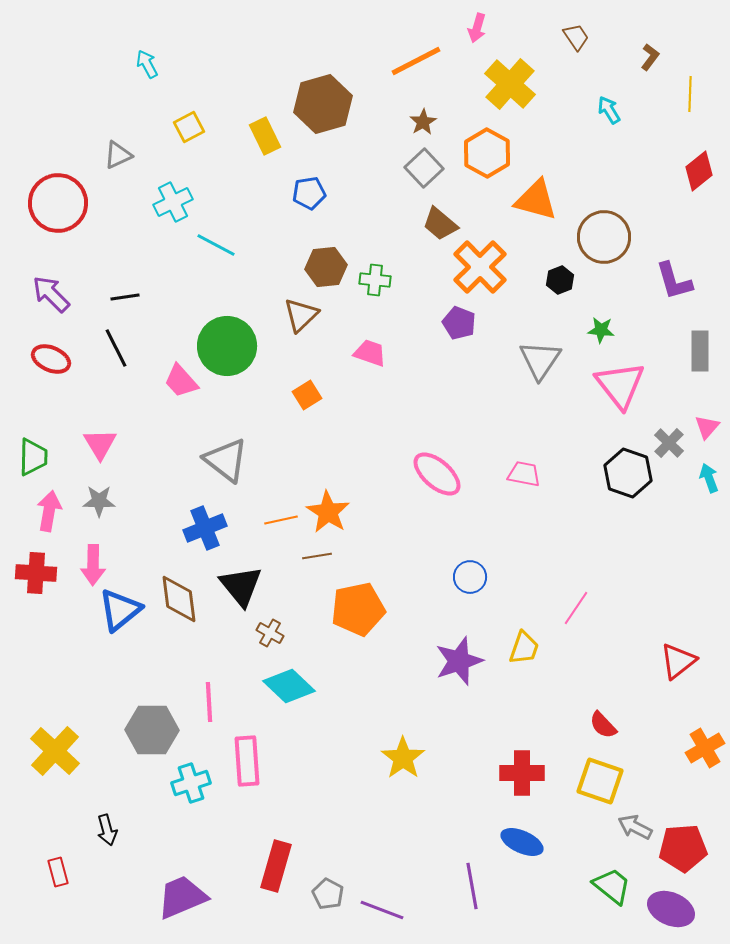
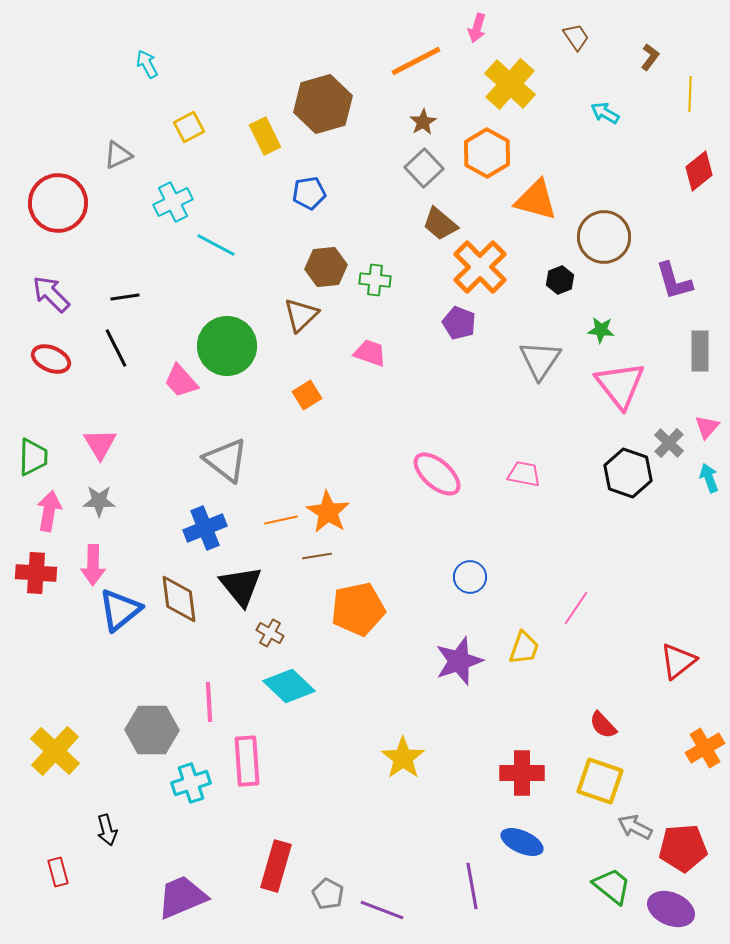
cyan arrow at (609, 110): moved 4 px left, 3 px down; rotated 28 degrees counterclockwise
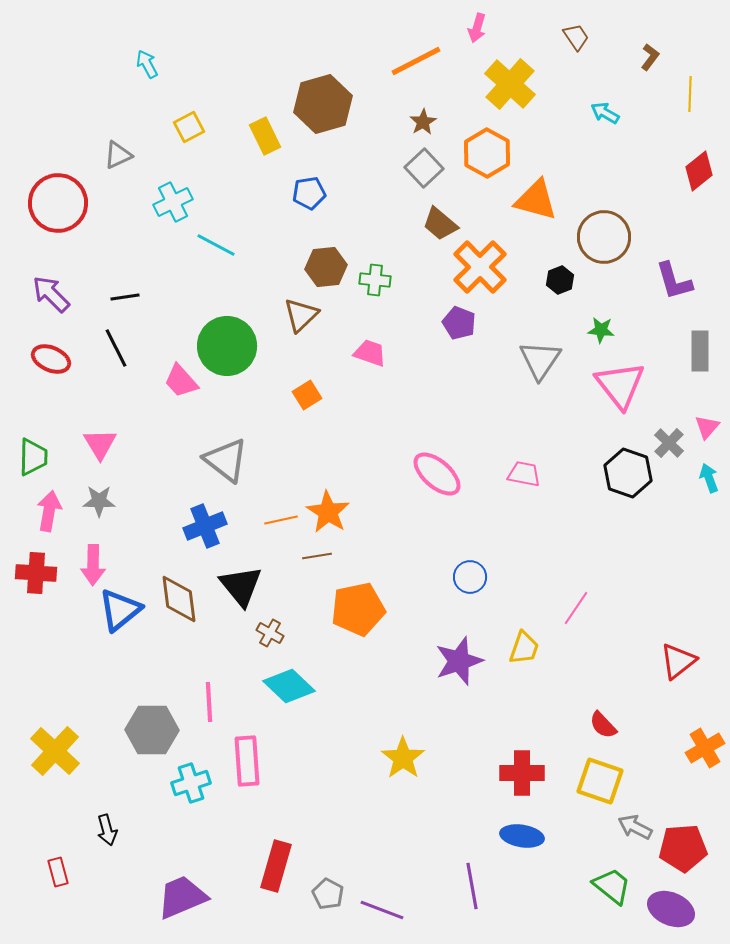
blue cross at (205, 528): moved 2 px up
blue ellipse at (522, 842): moved 6 px up; rotated 15 degrees counterclockwise
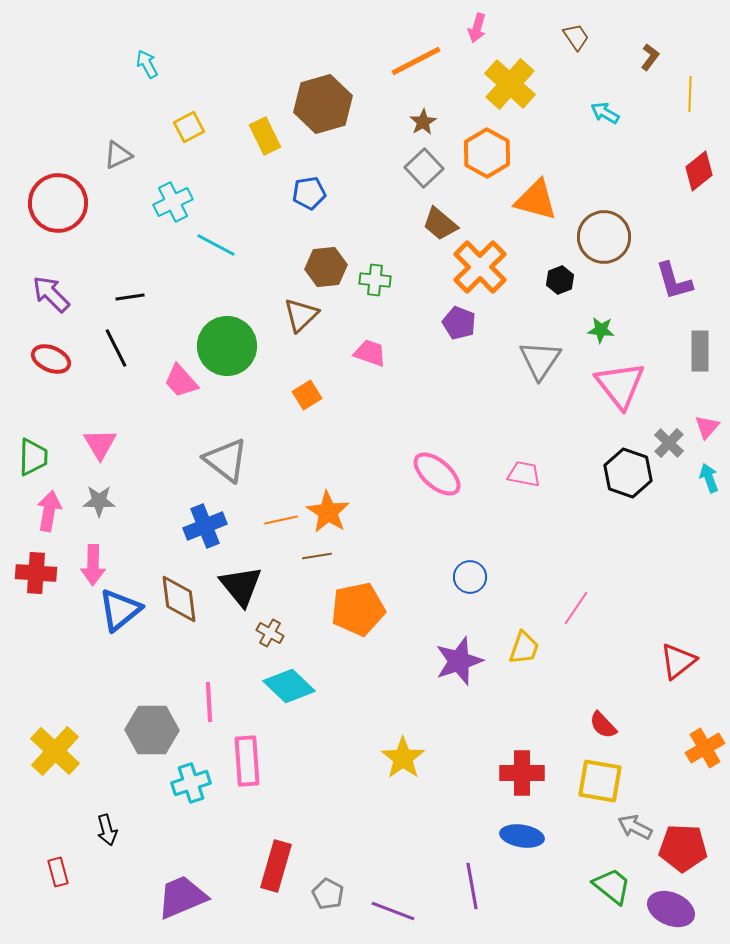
black line at (125, 297): moved 5 px right
yellow square at (600, 781): rotated 9 degrees counterclockwise
red pentagon at (683, 848): rotated 6 degrees clockwise
purple line at (382, 910): moved 11 px right, 1 px down
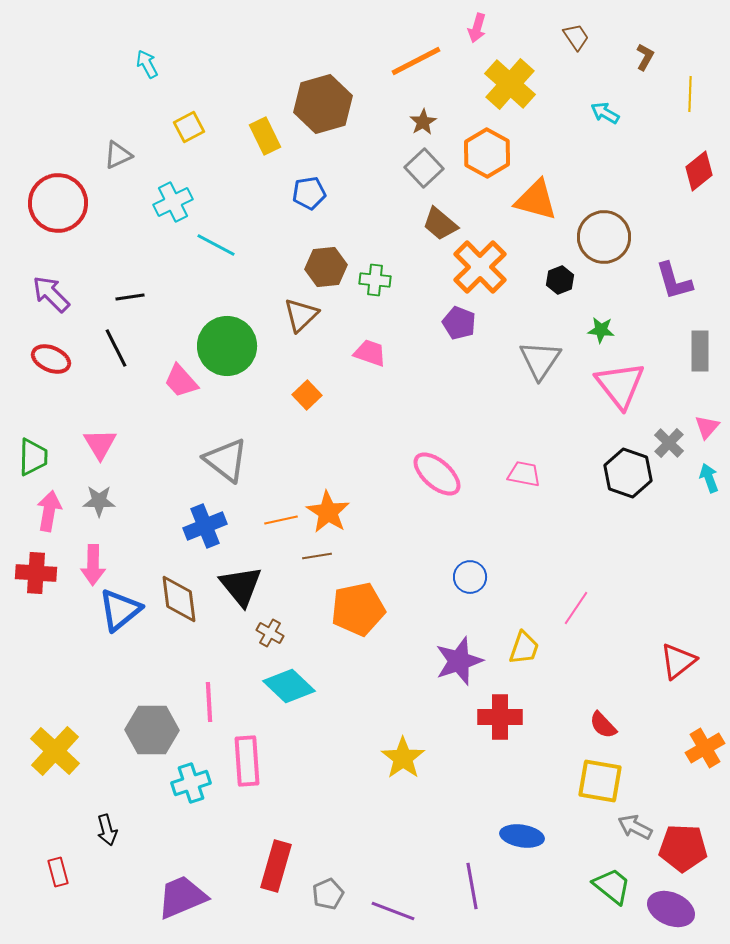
brown L-shape at (650, 57): moved 5 px left; rotated 8 degrees counterclockwise
orange square at (307, 395): rotated 12 degrees counterclockwise
red cross at (522, 773): moved 22 px left, 56 px up
gray pentagon at (328, 894): rotated 20 degrees clockwise
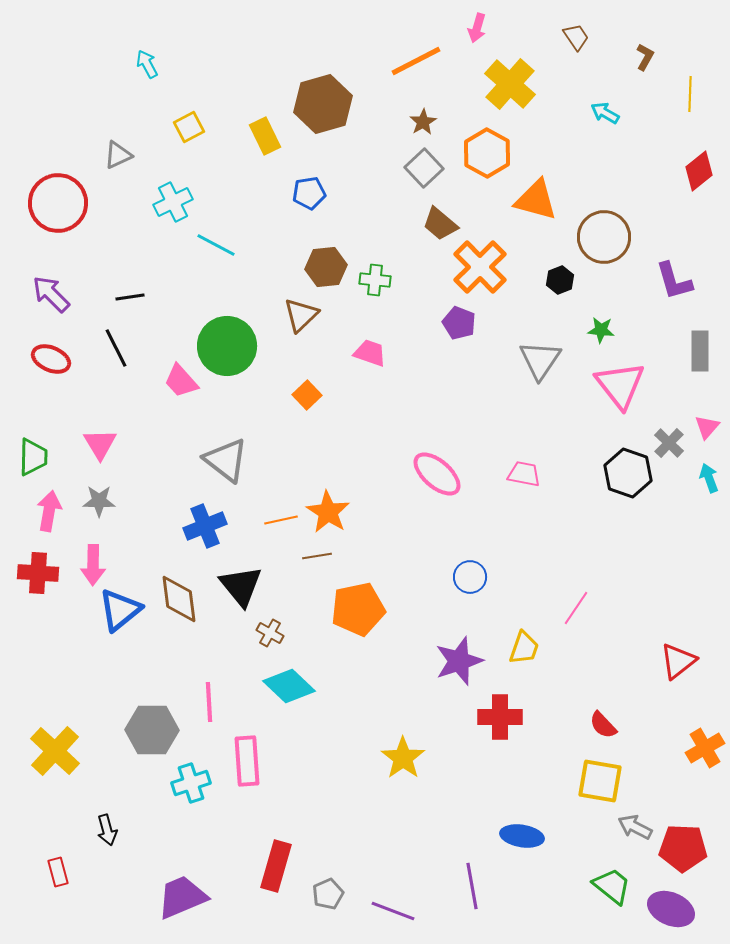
red cross at (36, 573): moved 2 px right
